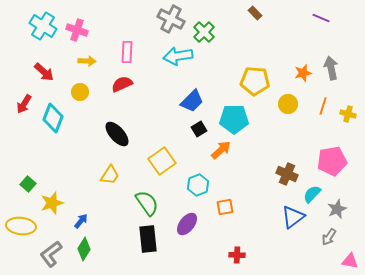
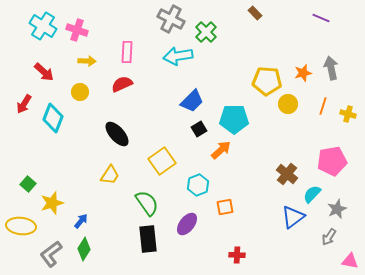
green cross at (204, 32): moved 2 px right
yellow pentagon at (255, 81): moved 12 px right
brown cross at (287, 174): rotated 15 degrees clockwise
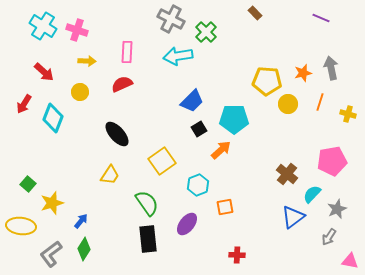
orange line at (323, 106): moved 3 px left, 4 px up
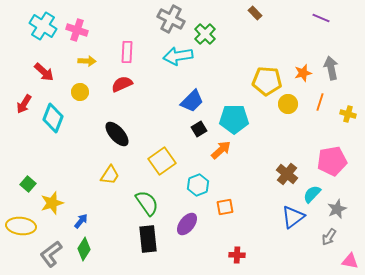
green cross at (206, 32): moved 1 px left, 2 px down
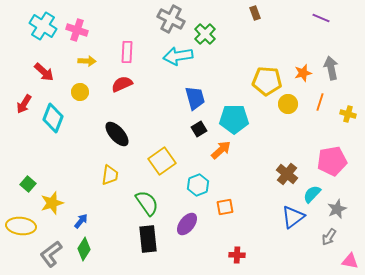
brown rectangle at (255, 13): rotated 24 degrees clockwise
blue trapezoid at (192, 101): moved 3 px right, 3 px up; rotated 60 degrees counterclockwise
yellow trapezoid at (110, 175): rotated 25 degrees counterclockwise
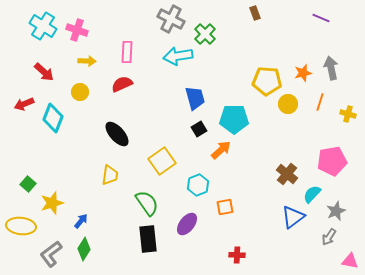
red arrow at (24, 104): rotated 36 degrees clockwise
gray star at (337, 209): moved 1 px left, 2 px down
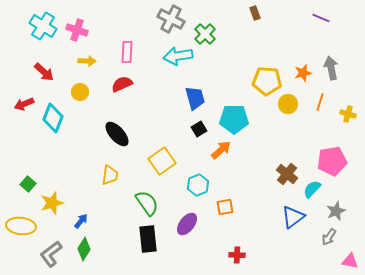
cyan semicircle at (312, 194): moved 5 px up
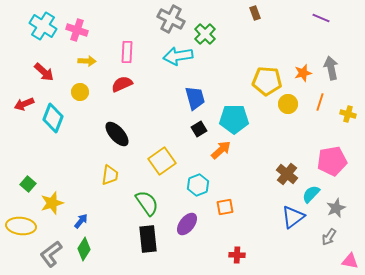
cyan semicircle at (312, 189): moved 1 px left, 5 px down
gray star at (336, 211): moved 3 px up
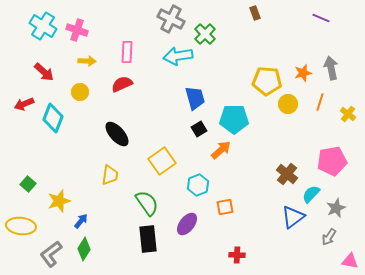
yellow cross at (348, 114): rotated 21 degrees clockwise
yellow star at (52, 203): moved 7 px right, 2 px up
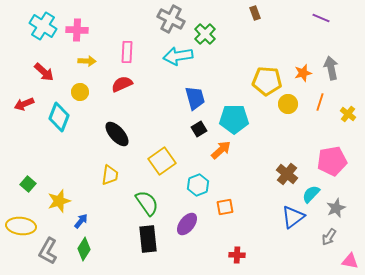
pink cross at (77, 30): rotated 15 degrees counterclockwise
cyan diamond at (53, 118): moved 6 px right, 1 px up
gray L-shape at (51, 254): moved 3 px left, 3 px up; rotated 24 degrees counterclockwise
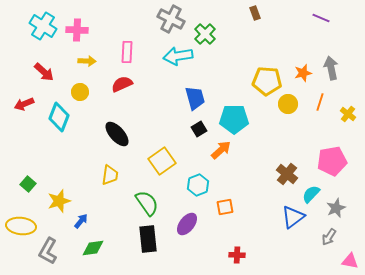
green diamond at (84, 249): moved 9 px right, 1 px up; rotated 50 degrees clockwise
